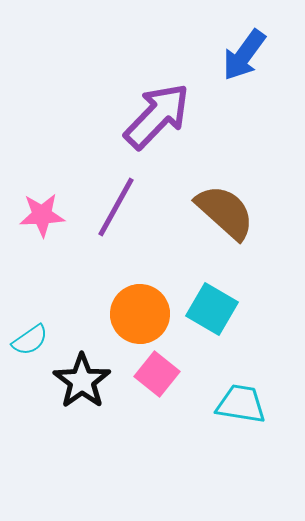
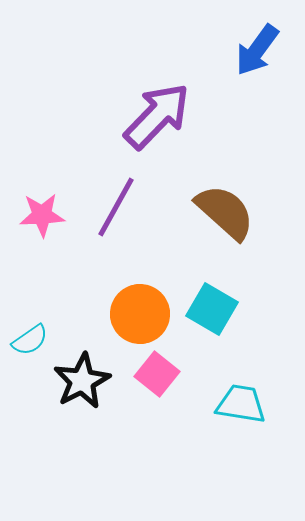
blue arrow: moved 13 px right, 5 px up
black star: rotated 8 degrees clockwise
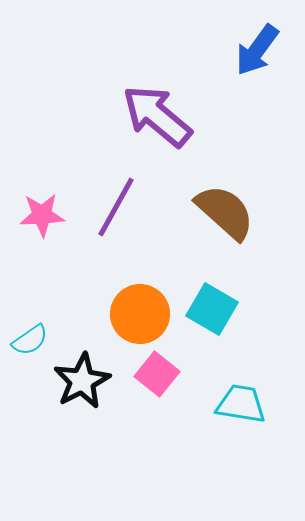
purple arrow: rotated 94 degrees counterclockwise
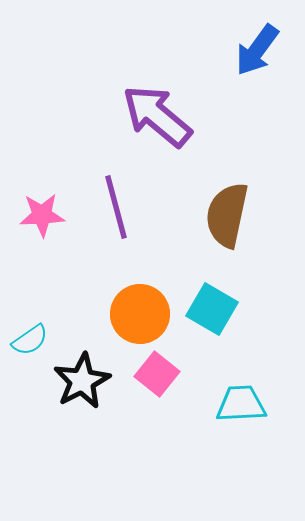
purple line: rotated 44 degrees counterclockwise
brown semicircle: moved 2 px right, 3 px down; rotated 120 degrees counterclockwise
cyan trapezoid: rotated 12 degrees counterclockwise
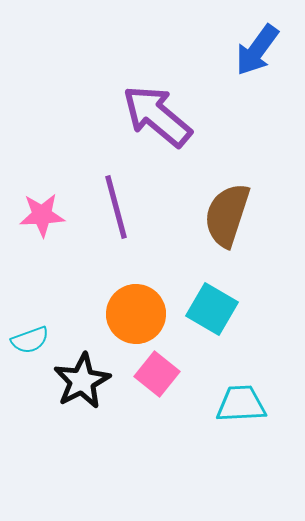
brown semicircle: rotated 6 degrees clockwise
orange circle: moved 4 px left
cyan semicircle: rotated 15 degrees clockwise
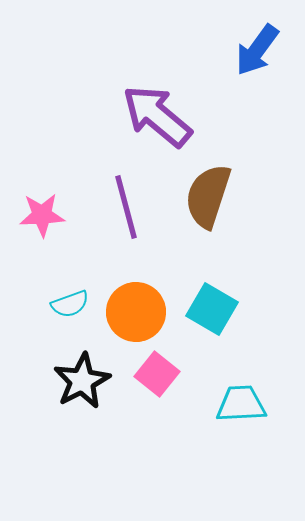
purple line: moved 10 px right
brown semicircle: moved 19 px left, 19 px up
orange circle: moved 2 px up
cyan semicircle: moved 40 px right, 36 px up
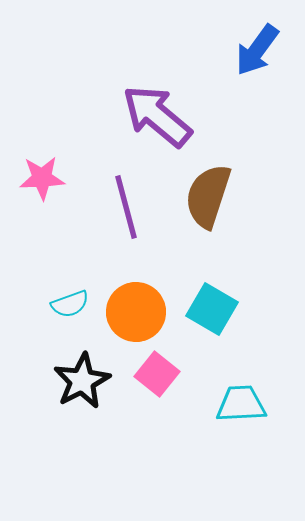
pink star: moved 37 px up
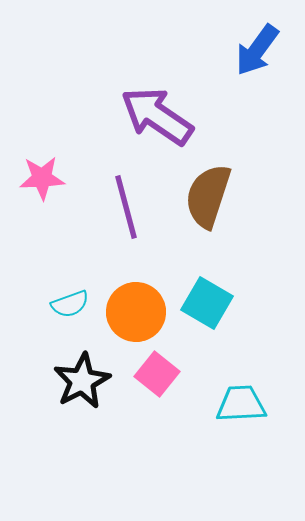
purple arrow: rotated 6 degrees counterclockwise
cyan square: moved 5 px left, 6 px up
